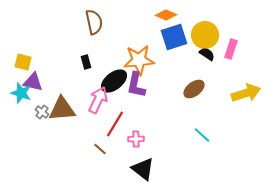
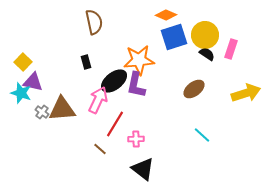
yellow square: rotated 30 degrees clockwise
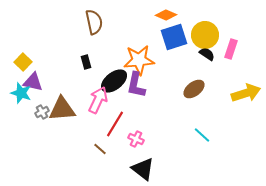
gray cross: rotated 24 degrees clockwise
pink cross: rotated 28 degrees clockwise
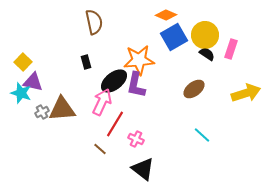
blue square: rotated 12 degrees counterclockwise
pink arrow: moved 4 px right, 2 px down
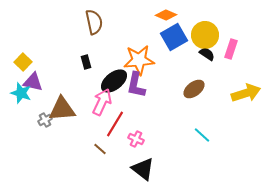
gray cross: moved 3 px right, 8 px down
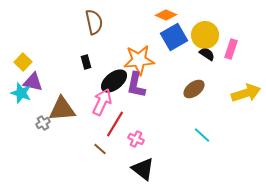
gray cross: moved 2 px left, 3 px down
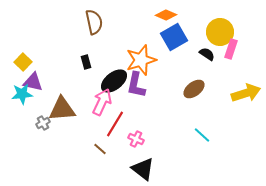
yellow circle: moved 15 px right, 3 px up
orange star: moved 2 px right; rotated 12 degrees counterclockwise
cyan star: moved 1 px right, 1 px down; rotated 25 degrees counterclockwise
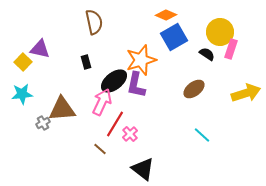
purple triangle: moved 7 px right, 33 px up
pink cross: moved 6 px left, 5 px up; rotated 21 degrees clockwise
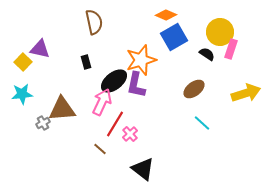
cyan line: moved 12 px up
